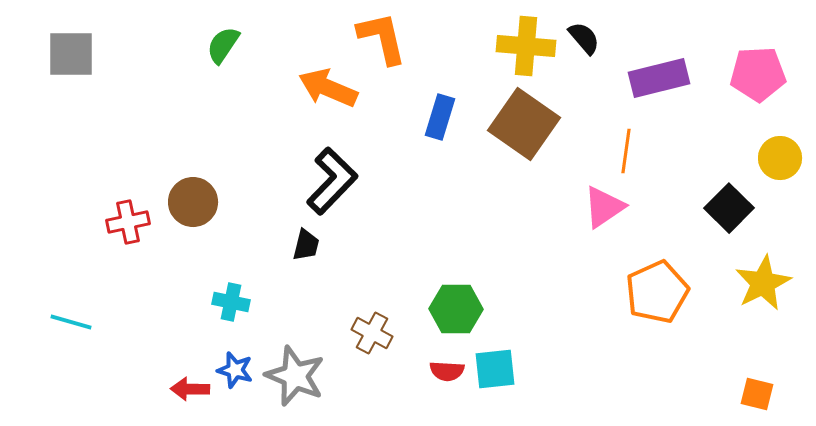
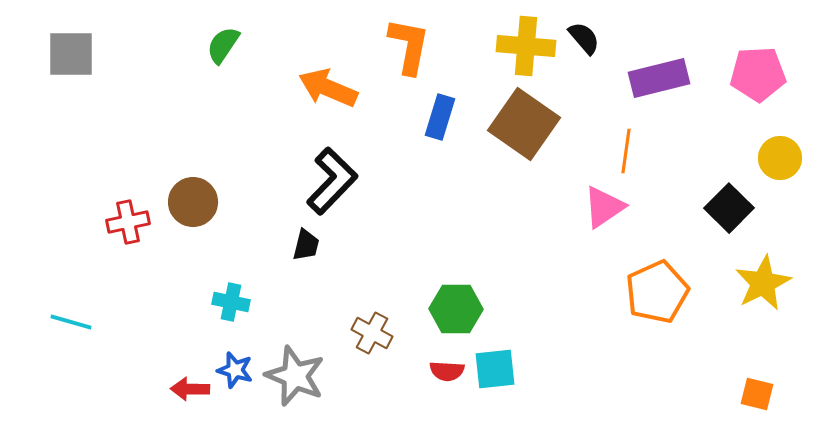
orange L-shape: moved 27 px right, 8 px down; rotated 24 degrees clockwise
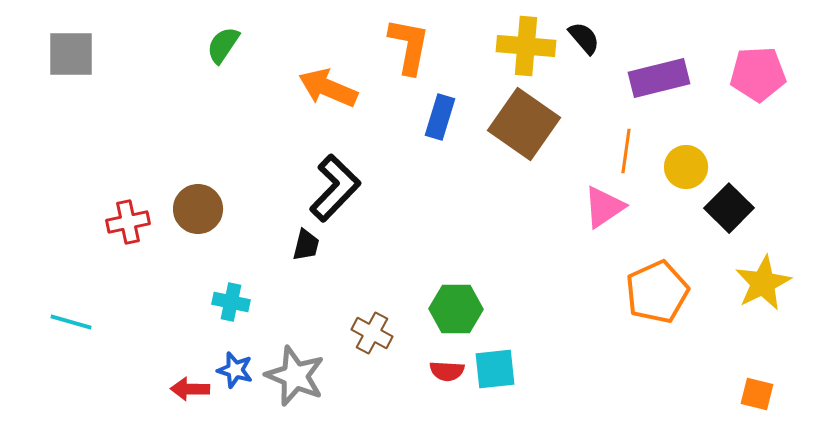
yellow circle: moved 94 px left, 9 px down
black L-shape: moved 3 px right, 7 px down
brown circle: moved 5 px right, 7 px down
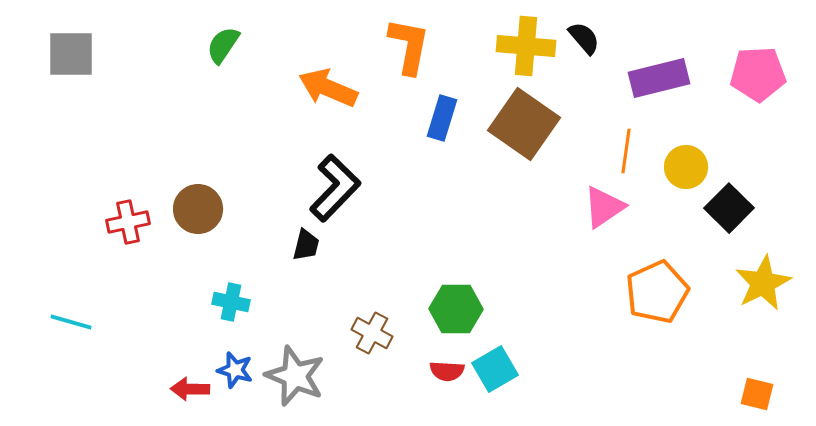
blue rectangle: moved 2 px right, 1 px down
cyan square: rotated 24 degrees counterclockwise
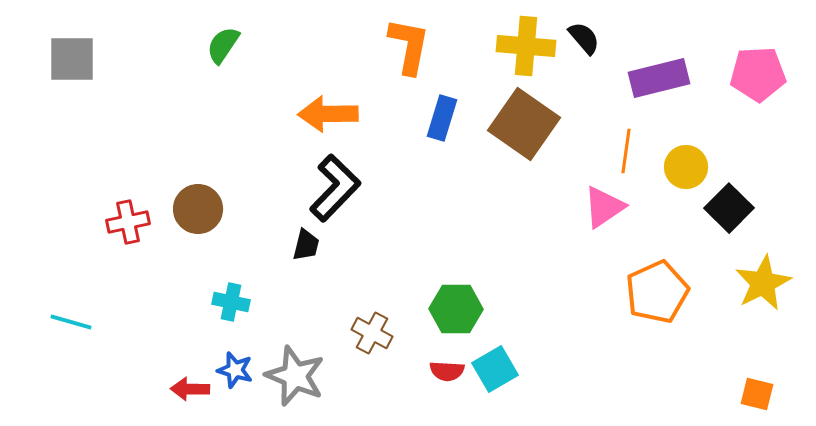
gray square: moved 1 px right, 5 px down
orange arrow: moved 26 px down; rotated 24 degrees counterclockwise
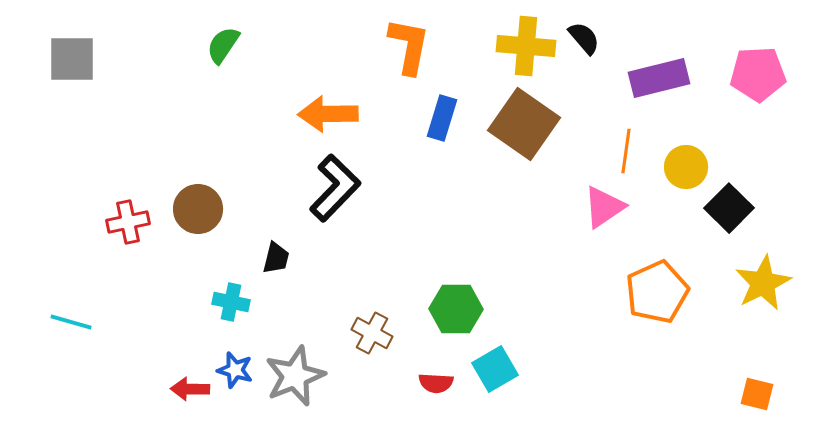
black trapezoid: moved 30 px left, 13 px down
red semicircle: moved 11 px left, 12 px down
gray star: rotated 28 degrees clockwise
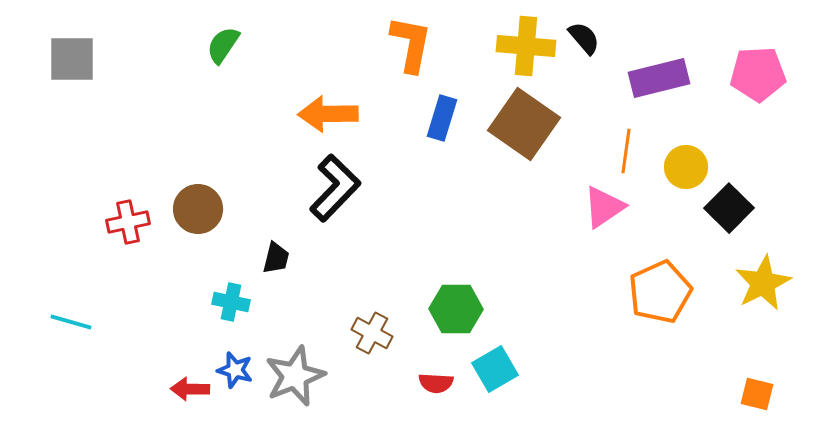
orange L-shape: moved 2 px right, 2 px up
orange pentagon: moved 3 px right
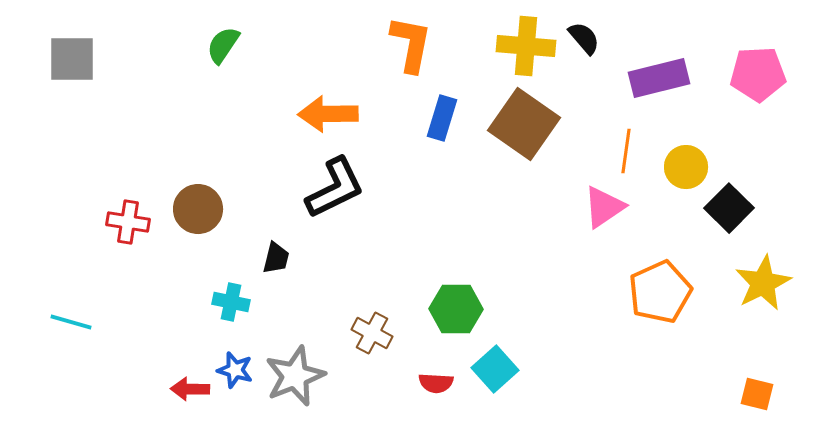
black L-shape: rotated 20 degrees clockwise
red cross: rotated 21 degrees clockwise
cyan square: rotated 12 degrees counterclockwise
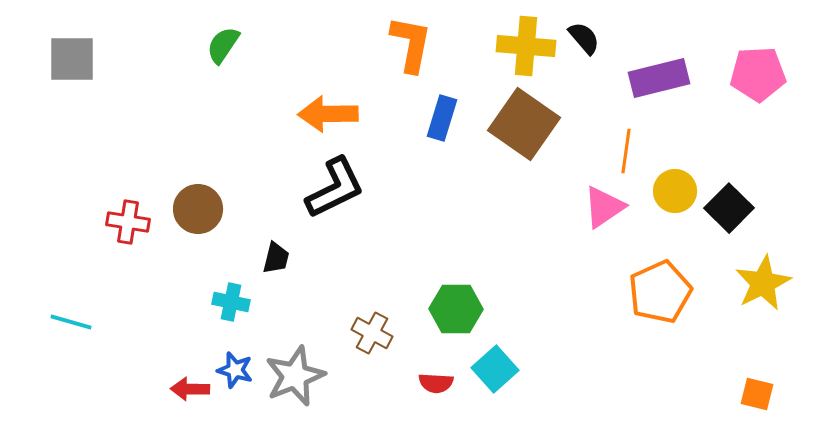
yellow circle: moved 11 px left, 24 px down
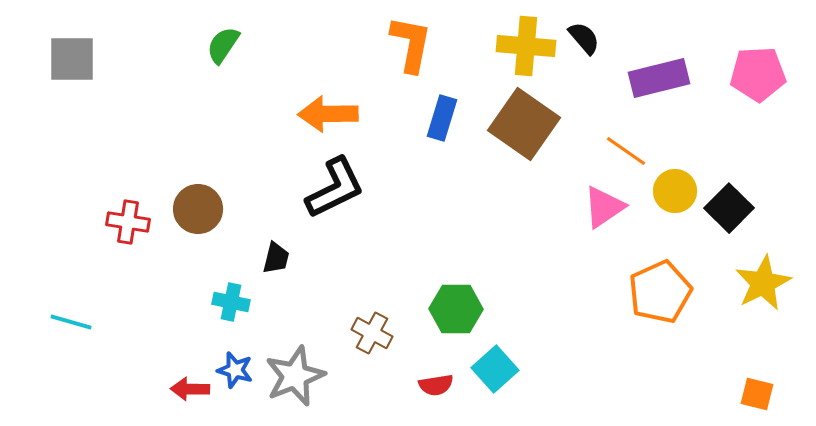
orange line: rotated 63 degrees counterclockwise
red semicircle: moved 2 px down; rotated 12 degrees counterclockwise
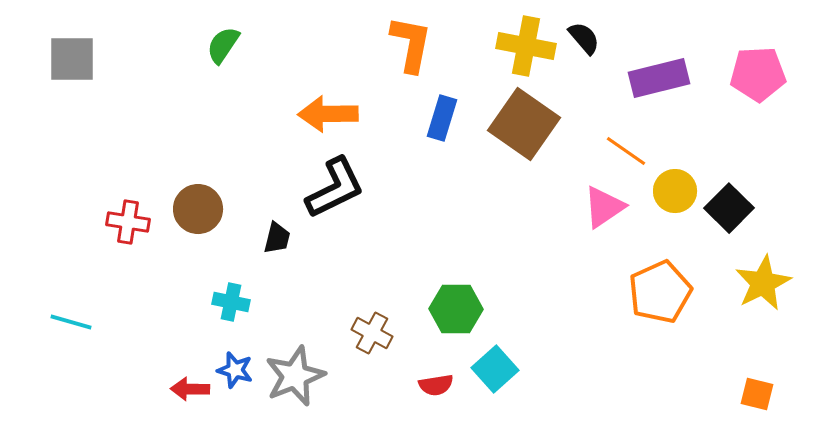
yellow cross: rotated 6 degrees clockwise
black trapezoid: moved 1 px right, 20 px up
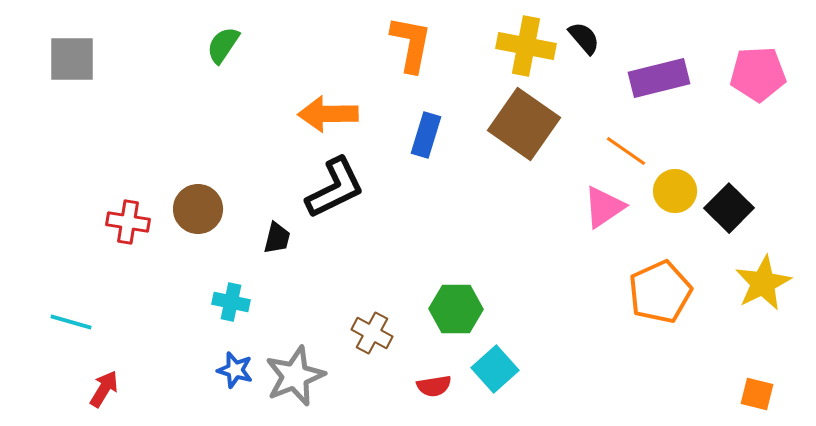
blue rectangle: moved 16 px left, 17 px down
red semicircle: moved 2 px left, 1 px down
red arrow: moved 86 px left; rotated 120 degrees clockwise
